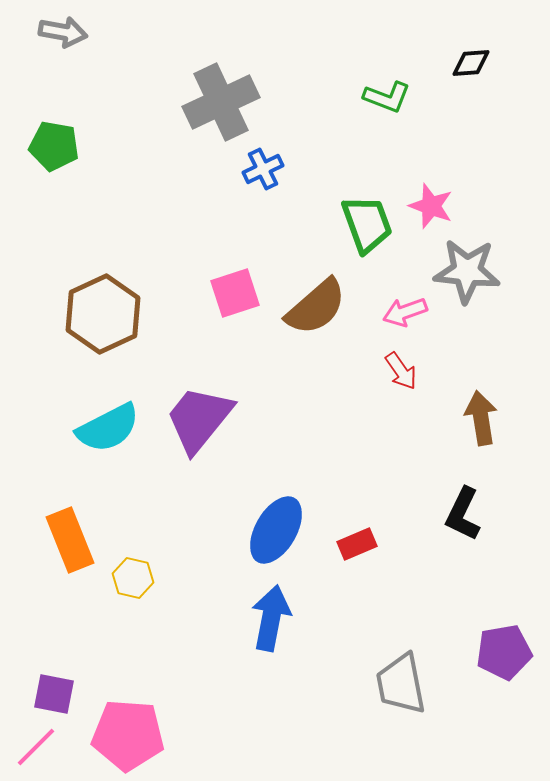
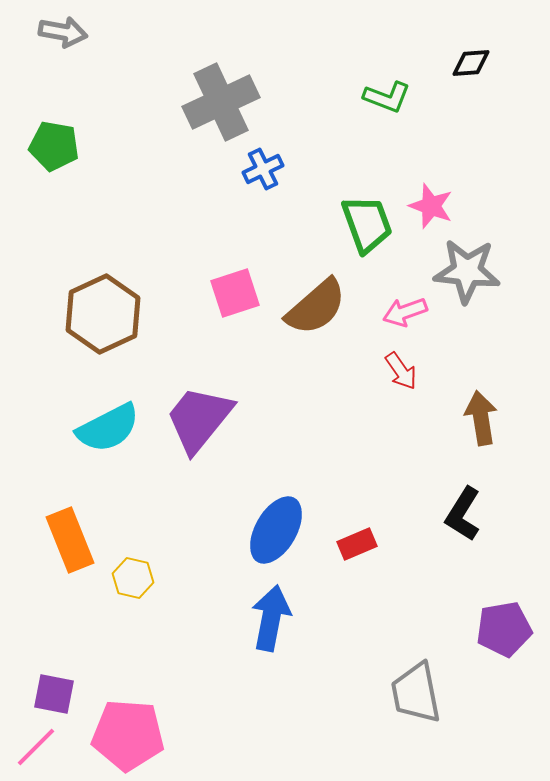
black L-shape: rotated 6 degrees clockwise
purple pentagon: moved 23 px up
gray trapezoid: moved 15 px right, 9 px down
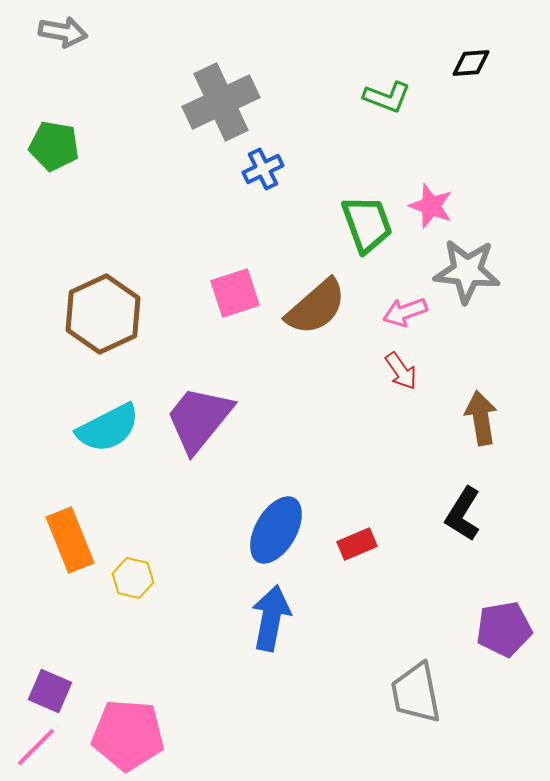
purple square: moved 4 px left, 3 px up; rotated 12 degrees clockwise
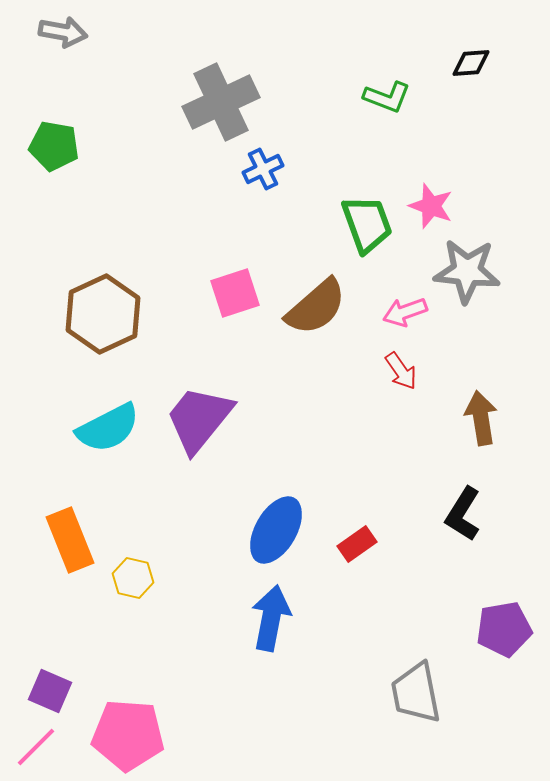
red rectangle: rotated 12 degrees counterclockwise
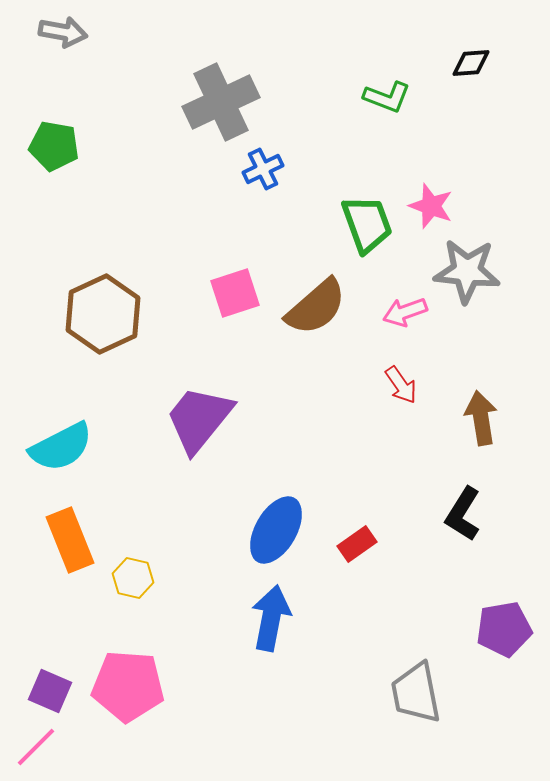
red arrow: moved 14 px down
cyan semicircle: moved 47 px left, 19 px down
pink pentagon: moved 49 px up
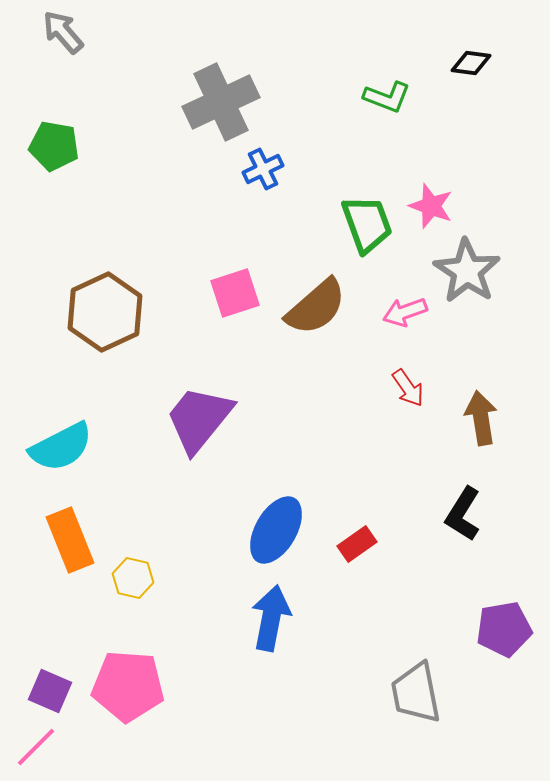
gray arrow: rotated 141 degrees counterclockwise
black diamond: rotated 12 degrees clockwise
gray star: rotated 28 degrees clockwise
brown hexagon: moved 2 px right, 2 px up
red arrow: moved 7 px right, 3 px down
